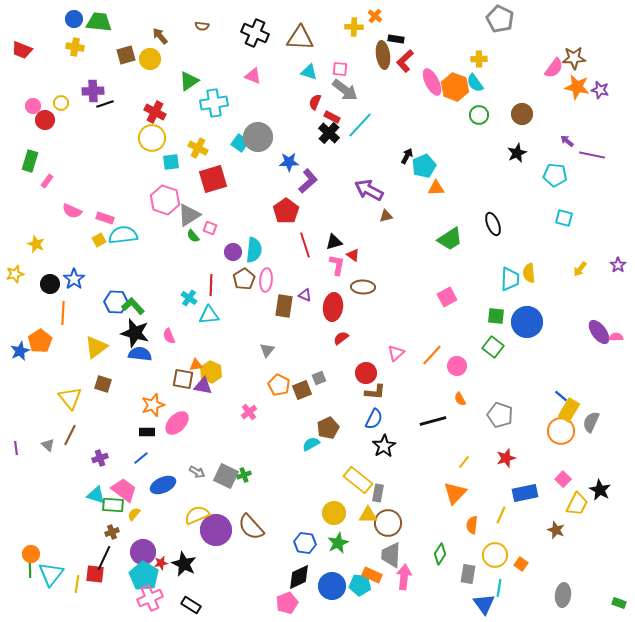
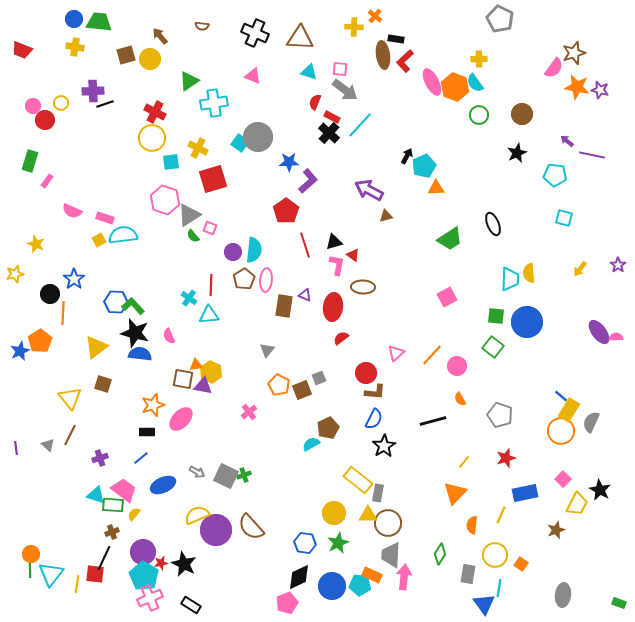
brown star at (574, 58): moved 5 px up; rotated 15 degrees counterclockwise
black circle at (50, 284): moved 10 px down
pink ellipse at (177, 423): moved 4 px right, 4 px up
brown star at (556, 530): rotated 30 degrees clockwise
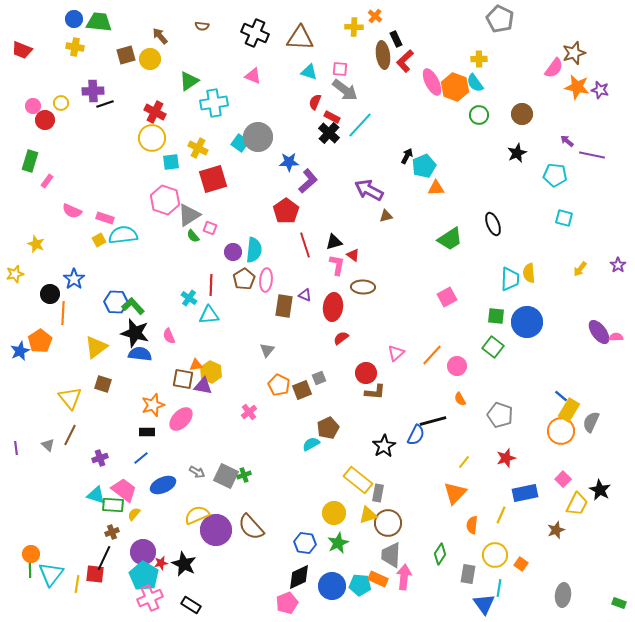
black rectangle at (396, 39): rotated 56 degrees clockwise
blue semicircle at (374, 419): moved 42 px right, 16 px down
yellow triangle at (368, 515): rotated 18 degrees counterclockwise
orange rectangle at (372, 575): moved 6 px right, 4 px down
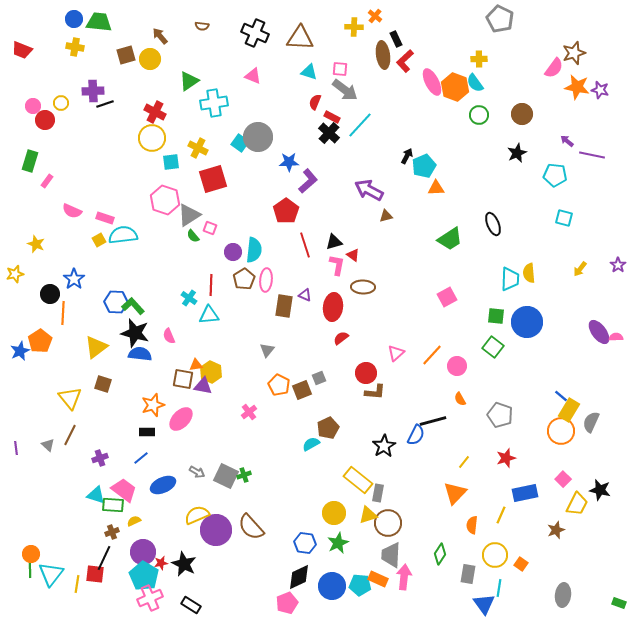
black star at (600, 490): rotated 15 degrees counterclockwise
yellow semicircle at (134, 514): moved 7 px down; rotated 24 degrees clockwise
